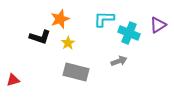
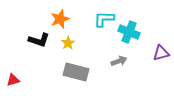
purple triangle: moved 3 px right, 28 px down; rotated 18 degrees clockwise
cyan cross: moved 1 px up
black L-shape: moved 1 px left, 3 px down
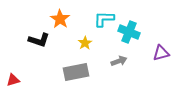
orange star: rotated 18 degrees counterclockwise
yellow star: moved 17 px right
gray rectangle: rotated 25 degrees counterclockwise
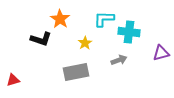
cyan cross: rotated 15 degrees counterclockwise
black L-shape: moved 2 px right, 1 px up
gray arrow: moved 1 px up
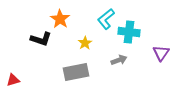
cyan L-shape: moved 2 px right; rotated 40 degrees counterclockwise
purple triangle: rotated 42 degrees counterclockwise
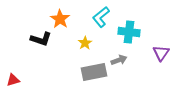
cyan L-shape: moved 5 px left, 2 px up
gray rectangle: moved 18 px right
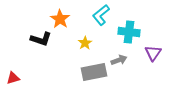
cyan L-shape: moved 2 px up
purple triangle: moved 8 px left
red triangle: moved 2 px up
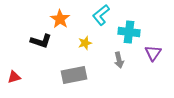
black L-shape: moved 2 px down
yellow star: rotated 16 degrees clockwise
gray arrow: rotated 98 degrees clockwise
gray rectangle: moved 20 px left, 3 px down
red triangle: moved 1 px right, 1 px up
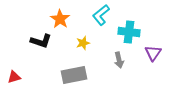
yellow star: moved 2 px left
